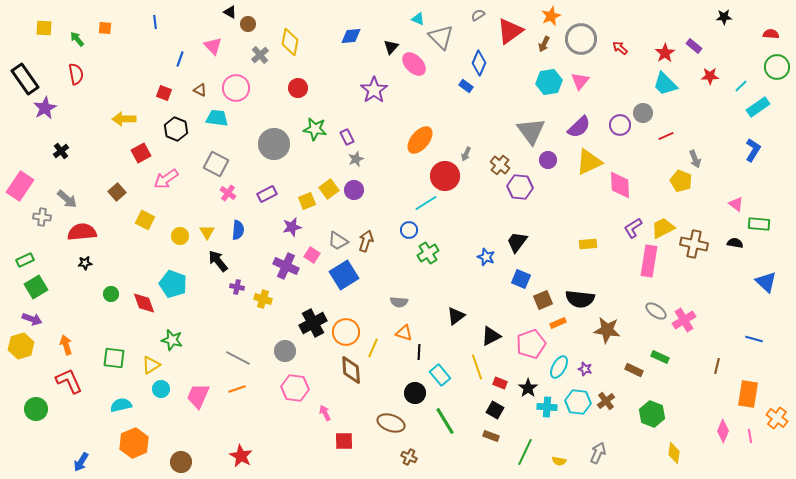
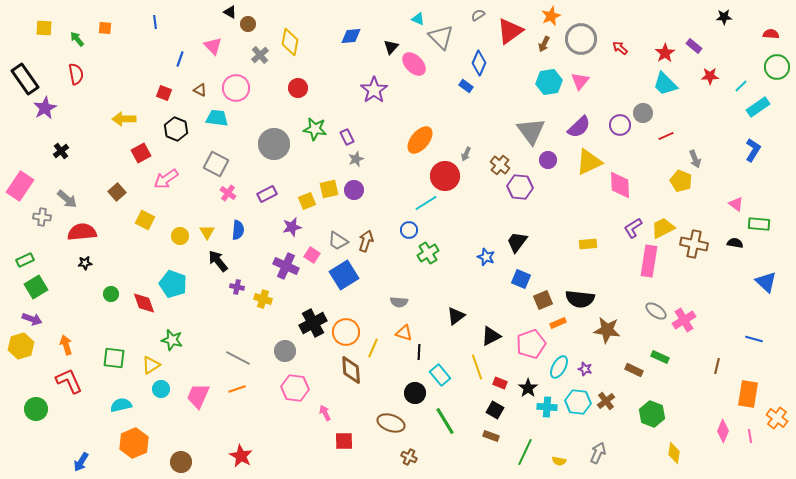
yellow square at (329, 189): rotated 24 degrees clockwise
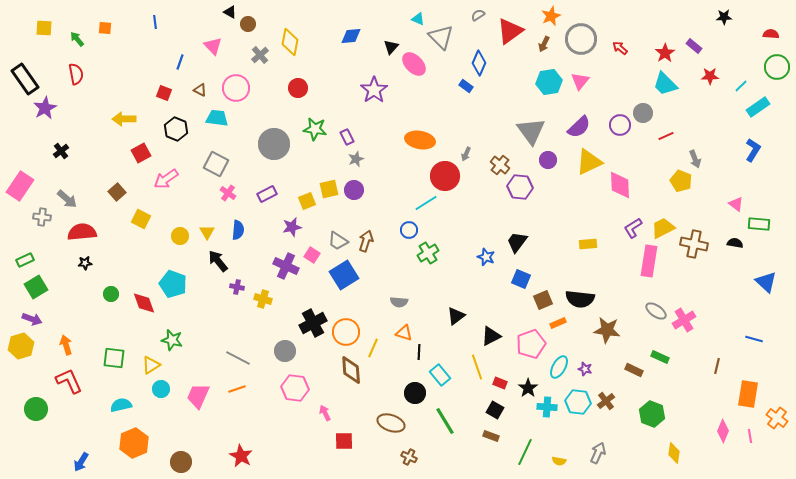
blue line at (180, 59): moved 3 px down
orange ellipse at (420, 140): rotated 60 degrees clockwise
yellow square at (145, 220): moved 4 px left, 1 px up
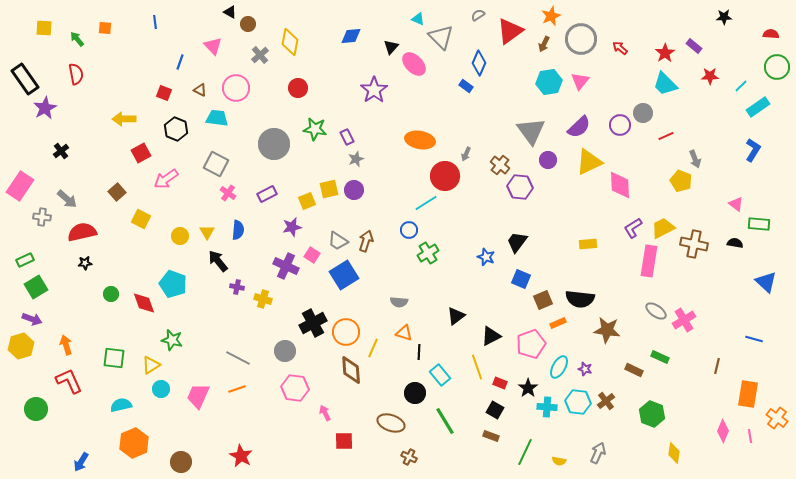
red semicircle at (82, 232): rotated 8 degrees counterclockwise
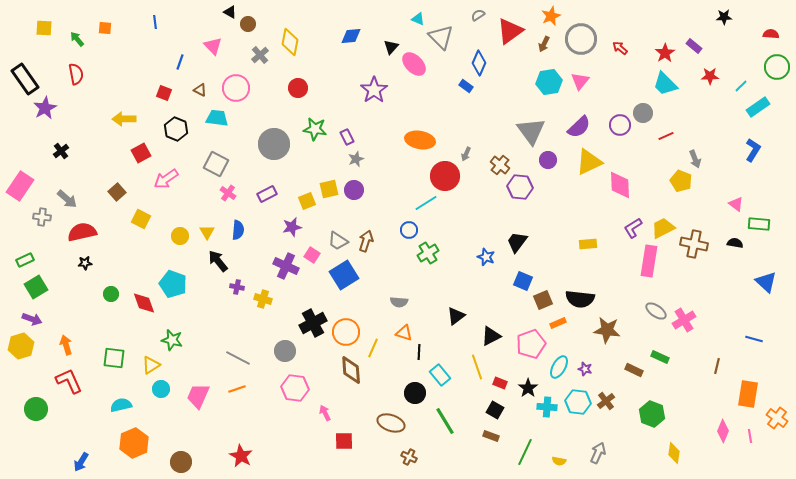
blue square at (521, 279): moved 2 px right, 2 px down
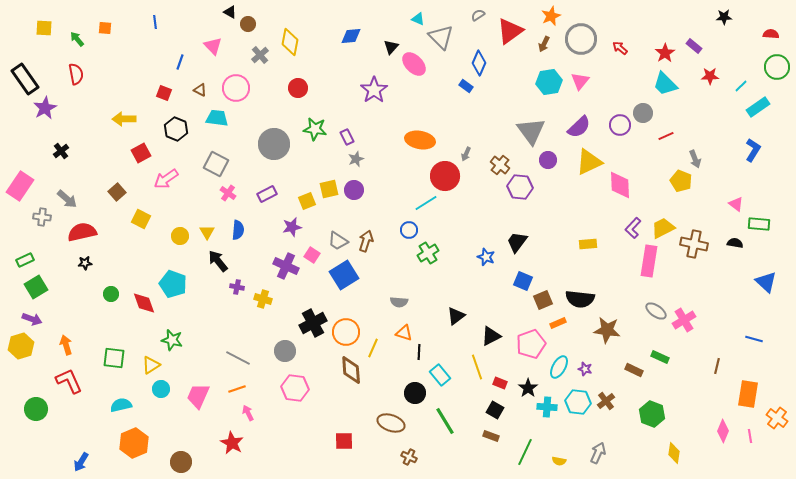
purple L-shape at (633, 228): rotated 15 degrees counterclockwise
pink arrow at (325, 413): moved 77 px left
red star at (241, 456): moved 9 px left, 13 px up
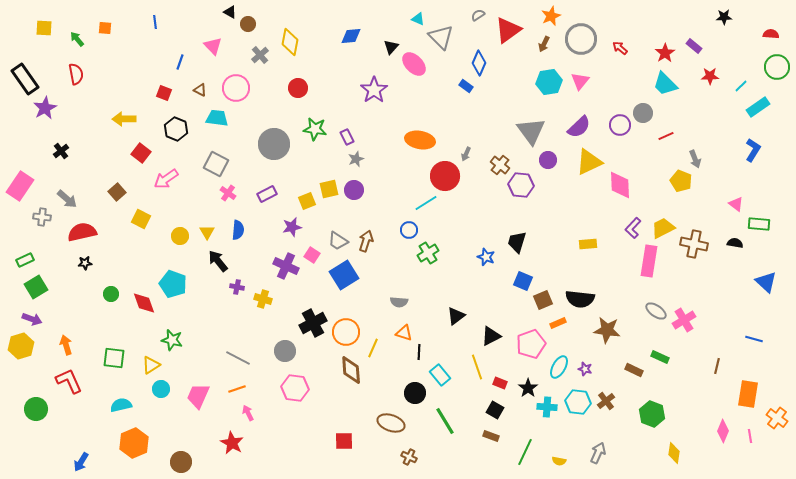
red triangle at (510, 31): moved 2 px left, 1 px up
red square at (141, 153): rotated 24 degrees counterclockwise
purple hexagon at (520, 187): moved 1 px right, 2 px up
black trapezoid at (517, 242): rotated 20 degrees counterclockwise
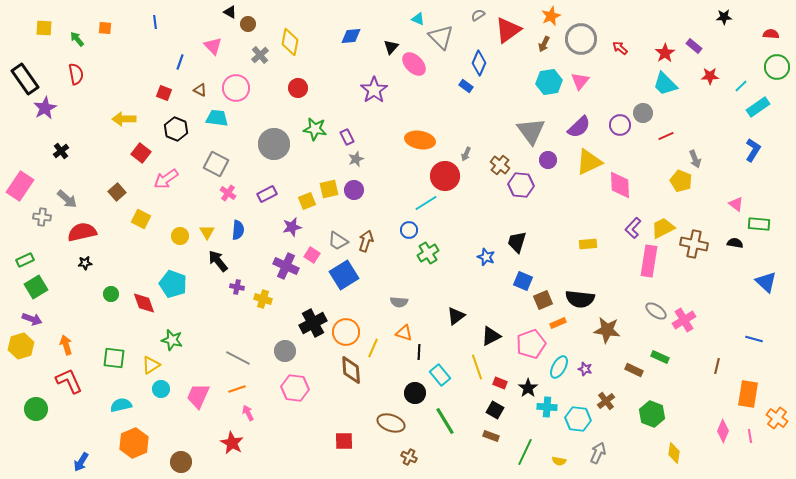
cyan hexagon at (578, 402): moved 17 px down
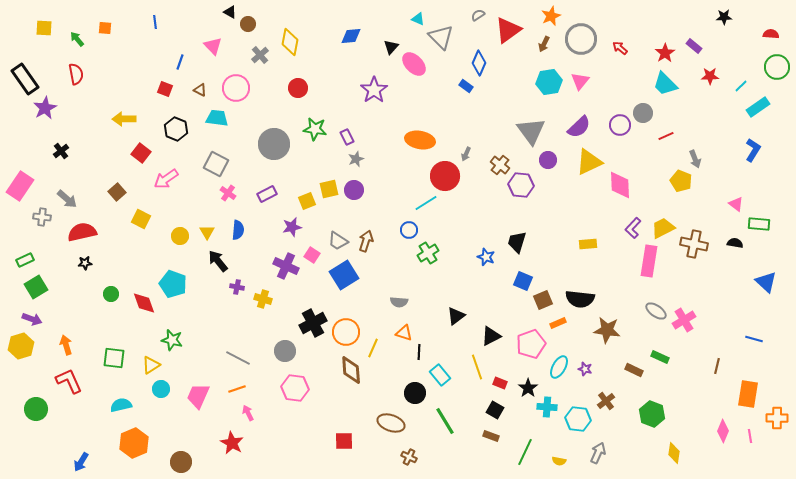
red square at (164, 93): moved 1 px right, 4 px up
orange cross at (777, 418): rotated 35 degrees counterclockwise
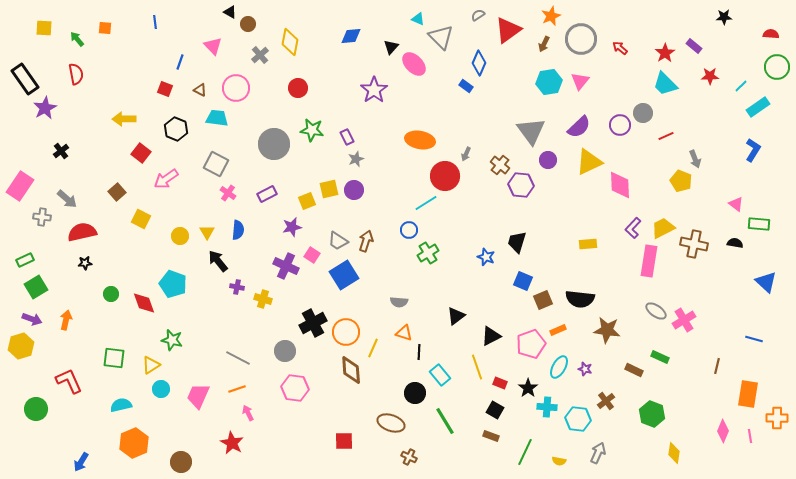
green star at (315, 129): moved 3 px left, 1 px down
orange rectangle at (558, 323): moved 7 px down
orange arrow at (66, 345): moved 25 px up; rotated 30 degrees clockwise
